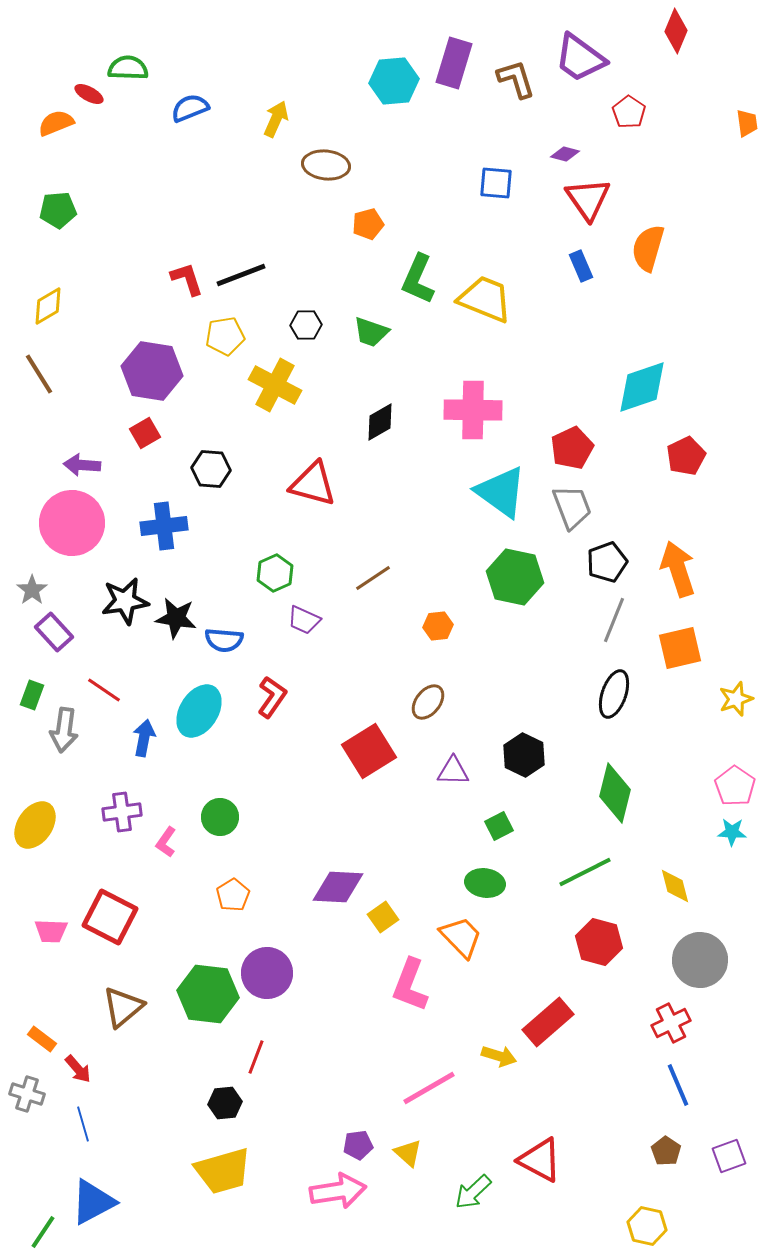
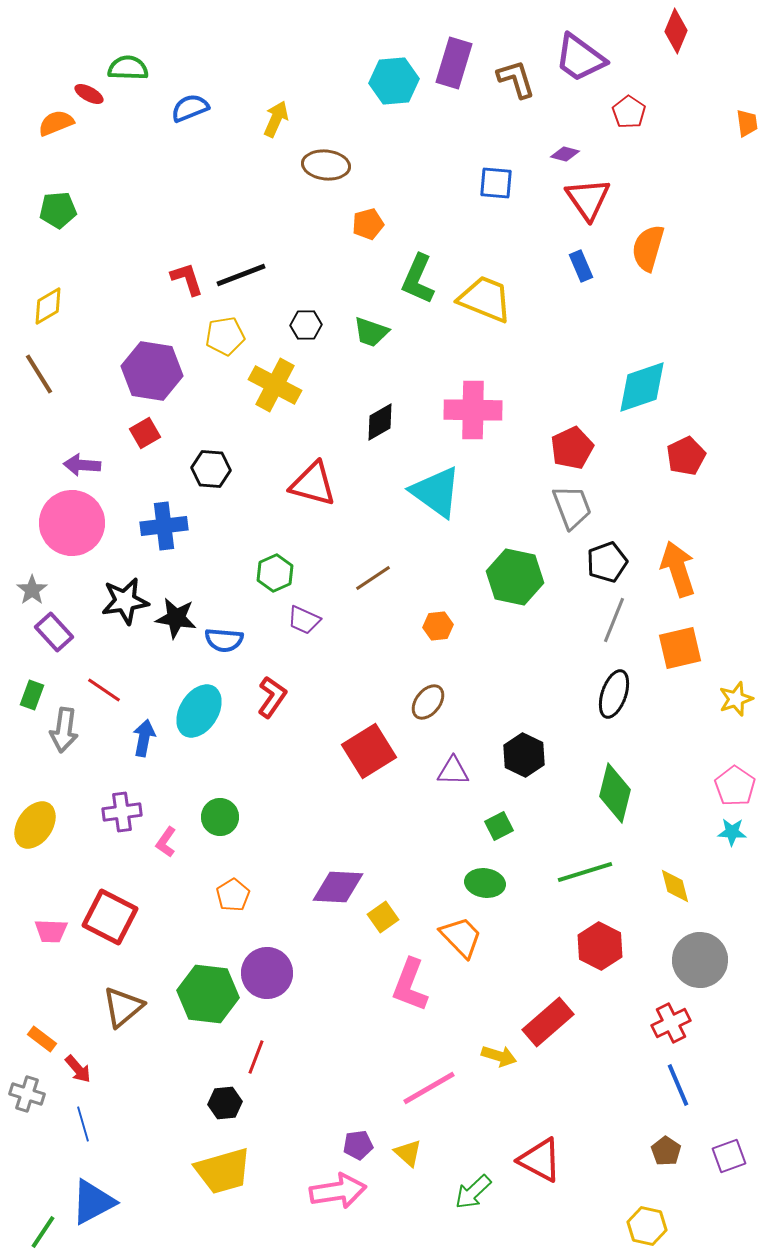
cyan triangle at (501, 492): moved 65 px left
green line at (585, 872): rotated 10 degrees clockwise
red hexagon at (599, 942): moved 1 px right, 4 px down; rotated 12 degrees clockwise
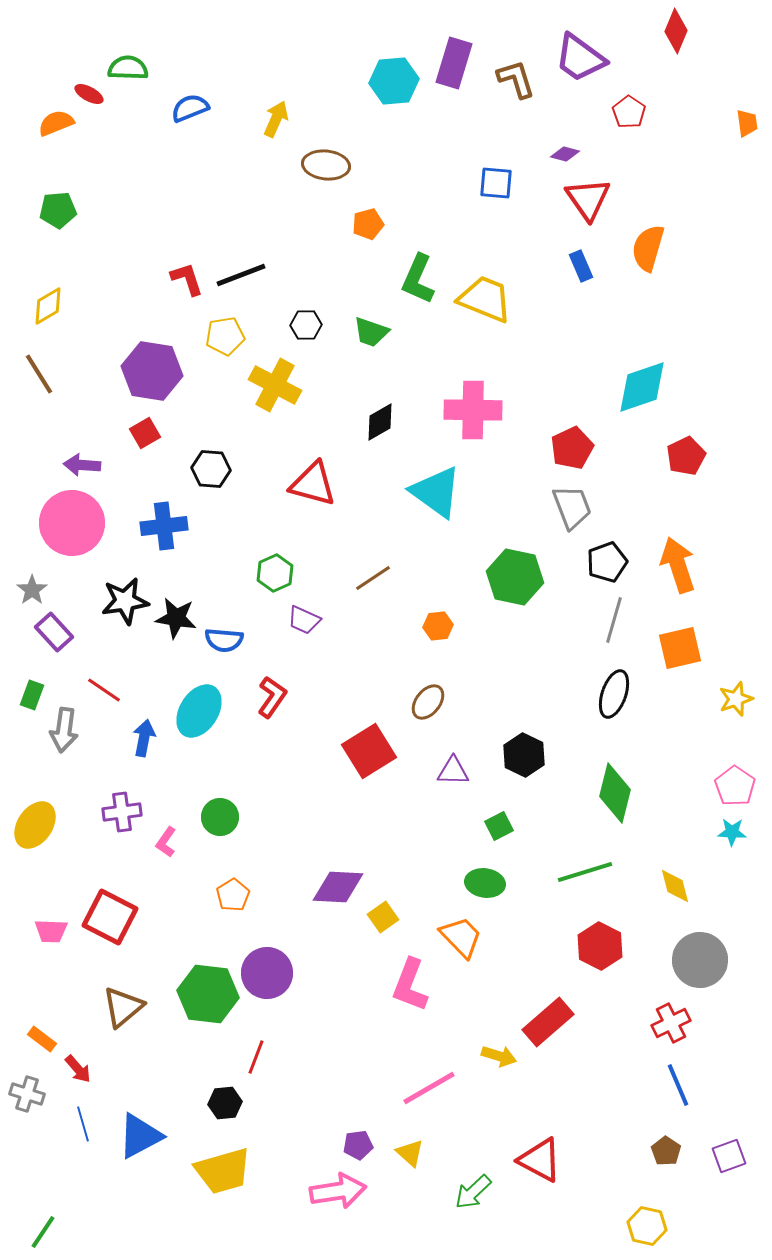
orange arrow at (678, 569): moved 4 px up
gray line at (614, 620): rotated 6 degrees counterclockwise
yellow triangle at (408, 1153): moved 2 px right
blue triangle at (93, 1202): moved 47 px right, 66 px up
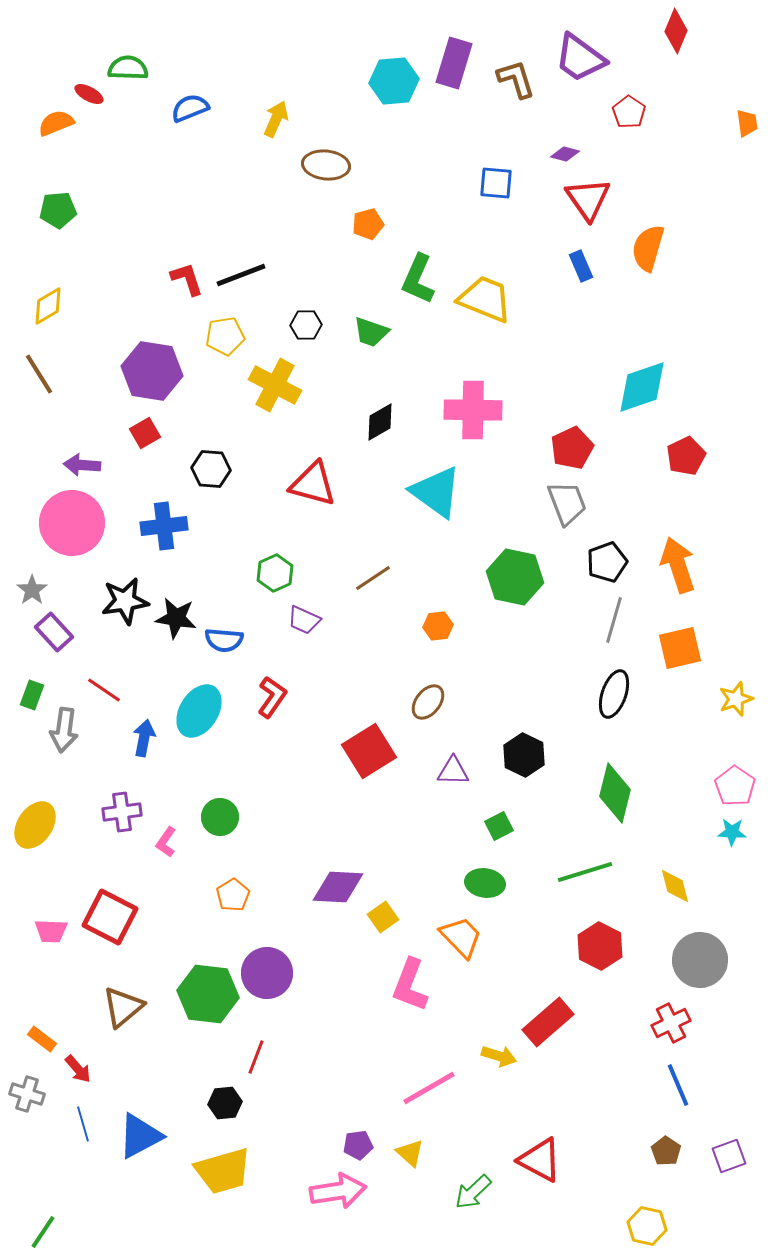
gray trapezoid at (572, 507): moved 5 px left, 4 px up
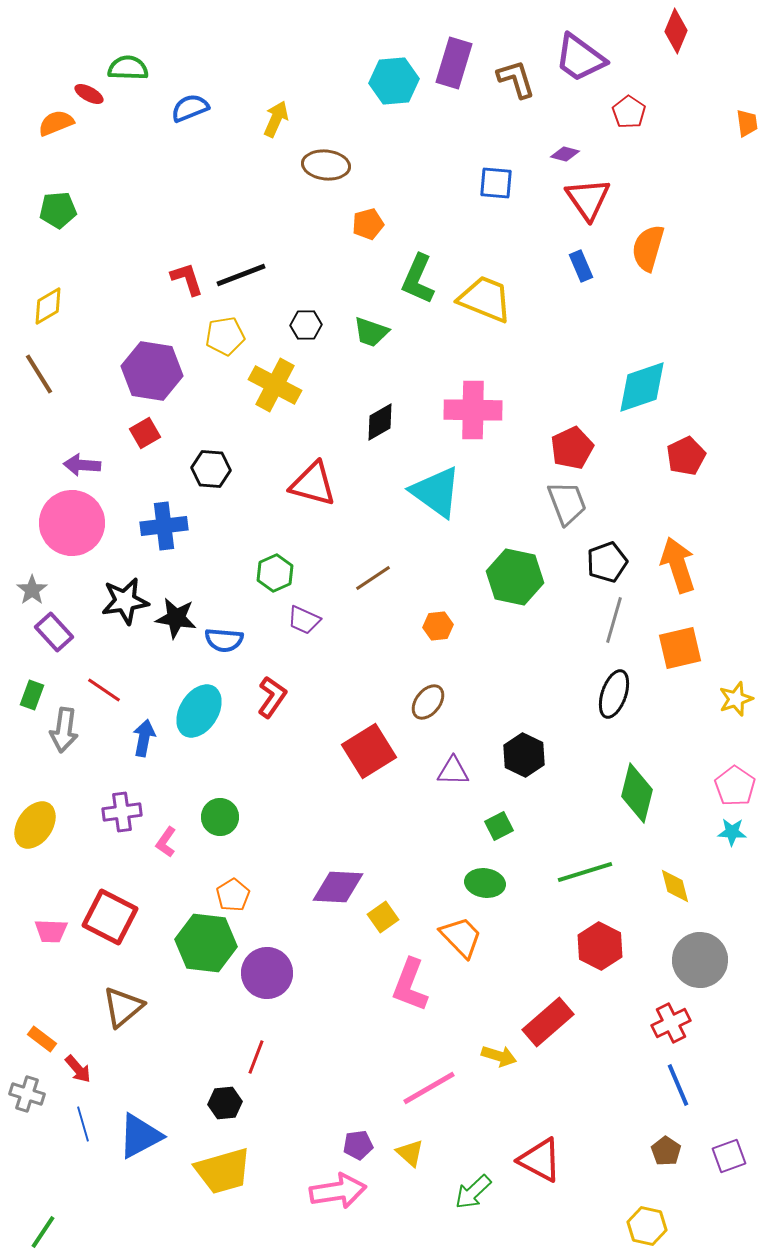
green diamond at (615, 793): moved 22 px right
green hexagon at (208, 994): moved 2 px left, 51 px up
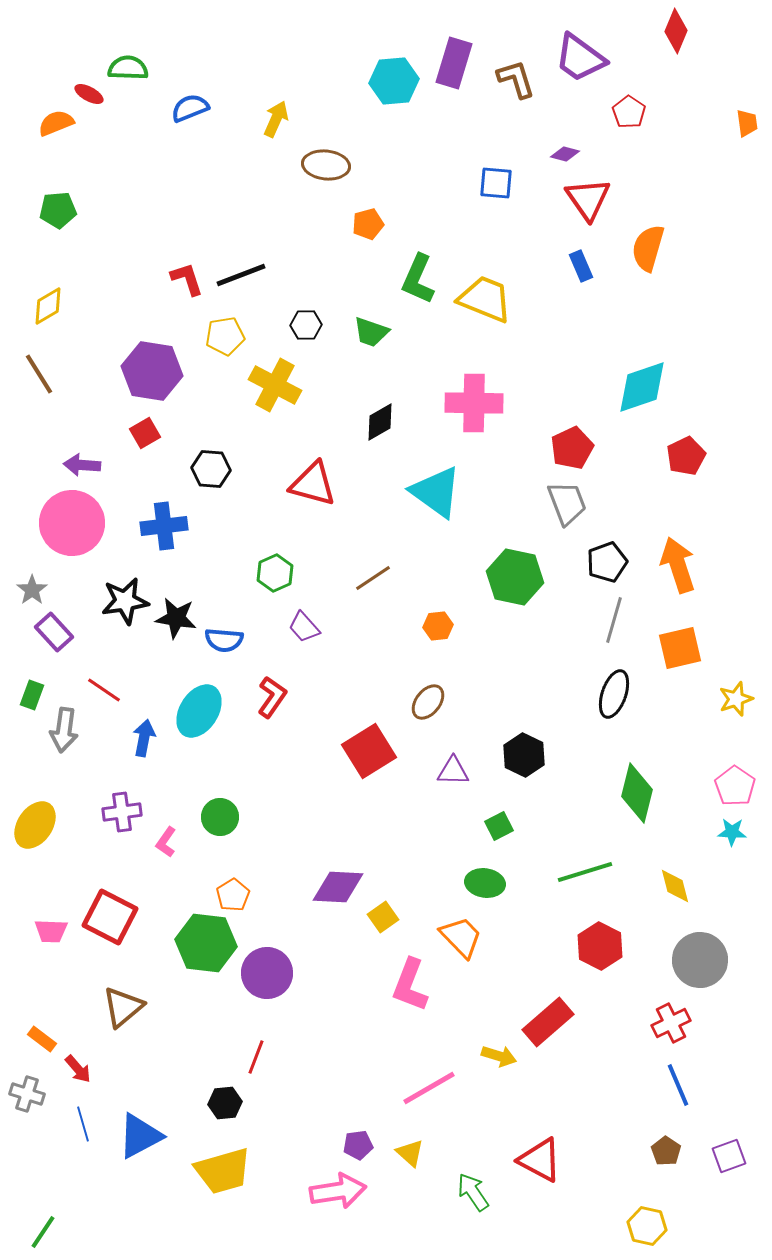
pink cross at (473, 410): moved 1 px right, 7 px up
purple trapezoid at (304, 620): moved 7 px down; rotated 24 degrees clockwise
green arrow at (473, 1192): rotated 99 degrees clockwise
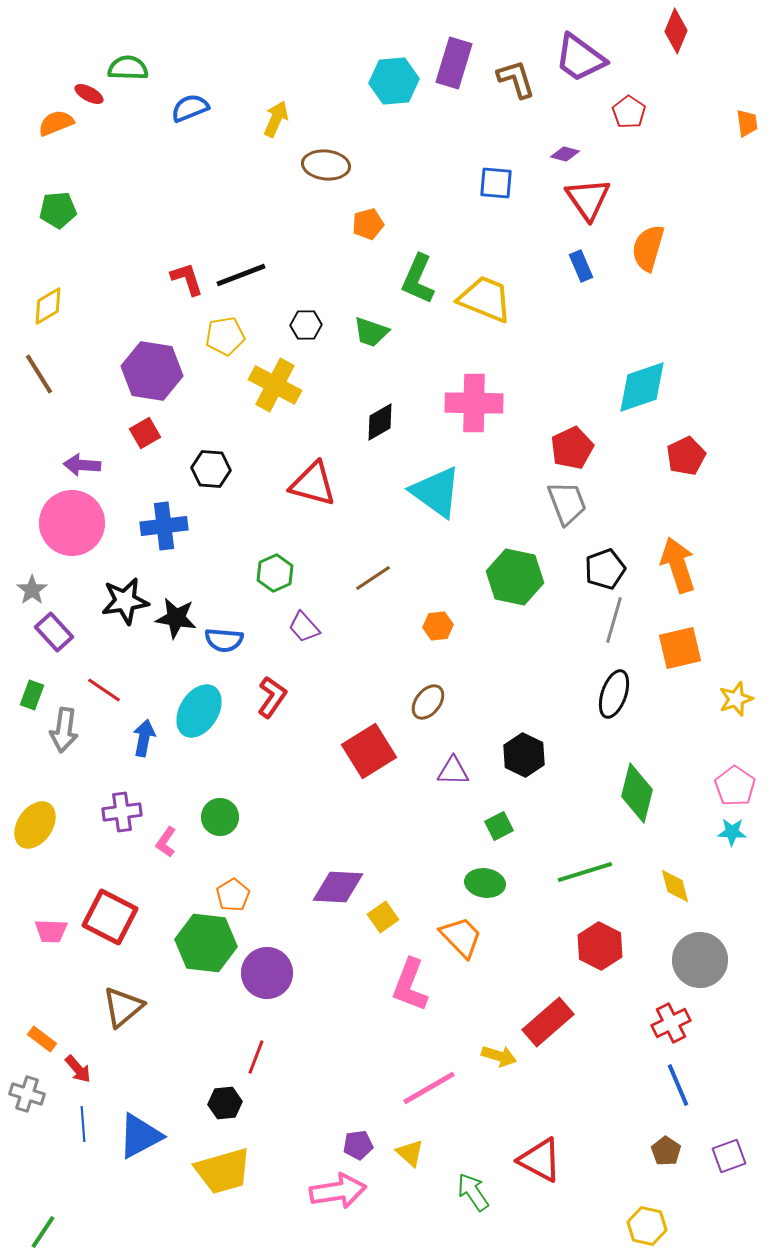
black pentagon at (607, 562): moved 2 px left, 7 px down
blue line at (83, 1124): rotated 12 degrees clockwise
